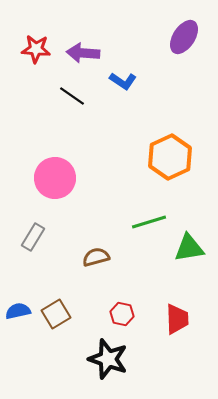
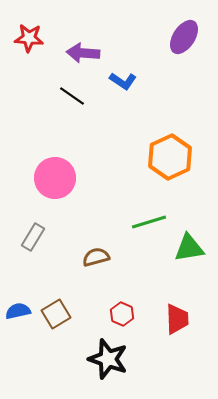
red star: moved 7 px left, 11 px up
red hexagon: rotated 10 degrees clockwise
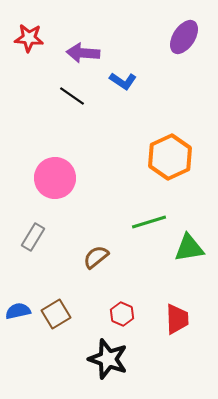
brown semicircle: rotated 24 degrees counterclockwise
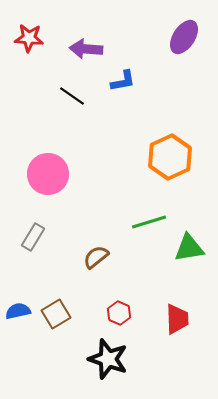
purple arrow: moved 3 px right, 4 px up
blue L-shape: rotated 44 degrees counterclockwise
pink circle: moved 7 px left, 4 px up
red hexagon: moved 3 px left, 1 px up
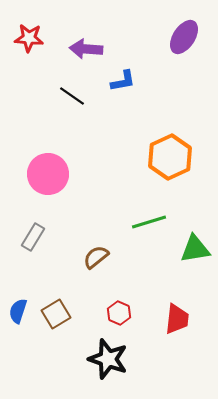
green triangle: moved 6 px right, 1 px down
blue semicircle: rotated 60 degrees counterclockwise
red trapezoid: rotated 8 degrees clockwise
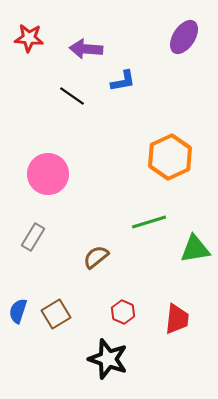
red hexagon: moved 4 px right, 1 px up
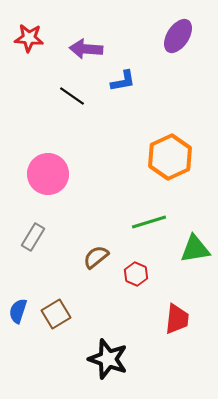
purple ellipse: moved 6 px left, 1 px up
red hexagon: moved 13 px right, 38 px up
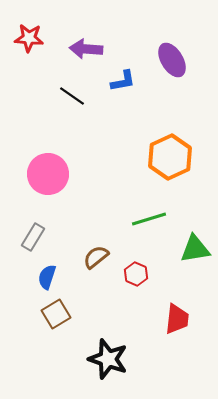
purple ellipse: moved 6 px left, 24 px down; rotated 64 degrees counterclockwise
green line: moved 3 px up
blue semicircle: moved 29 px right, 34 px up
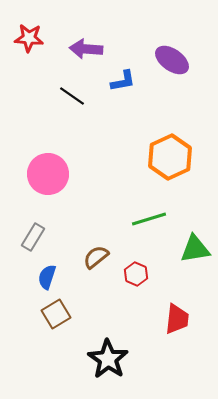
purple ellipse: rotated 24 degrees counterclockwise
black star: rotated 15 degrees clockwise
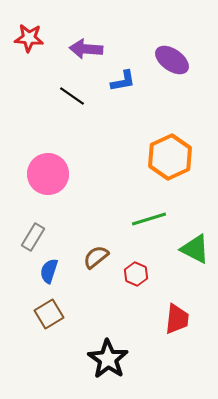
green triangle: rotated 36 degrees clockwise
blue semicircle: moved 2 px right, 6 px up
brown square: moved 7 px left
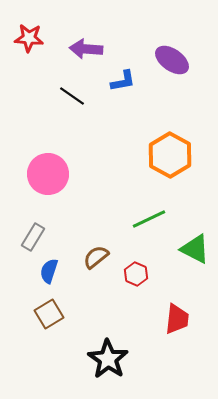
orange hexagon: moved 2 px up; rotated 6 degrees counterclockwise
green line: rotated 8 degrees counterclockwise
